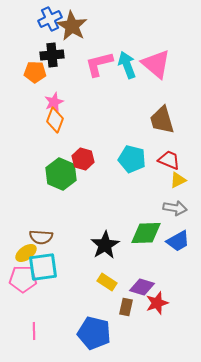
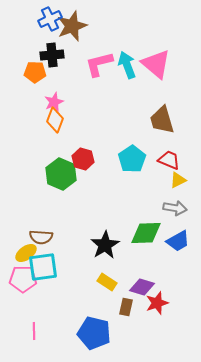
brown star: rotated 20 degrees clockwise
cyan pentagon: rotated 24 degrees clockwise
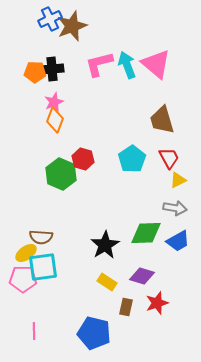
black cross: moved 14 px down
red trapezoid: moved 2 px up; rotated 40 degrees clockwise
purple diamond: moved 11 px up
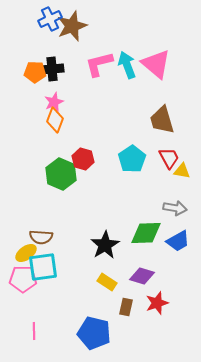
yellow triangle: moved 4 px right, 9 px up; rotated 36 degrees clockwise
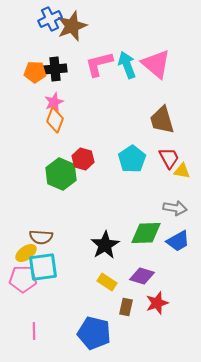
black cross: moved 3 px right
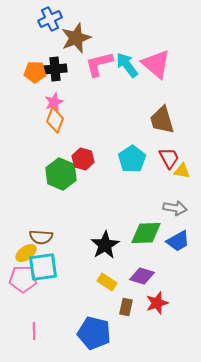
brown star: moved 4 px right, 12 px down
cyan arrow: rotated 16 degrees counterclockwise
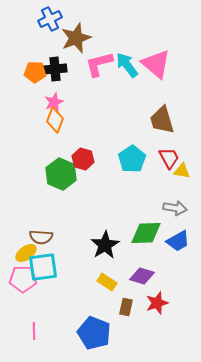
blue pentagon: rotated 8 degrees clockwise
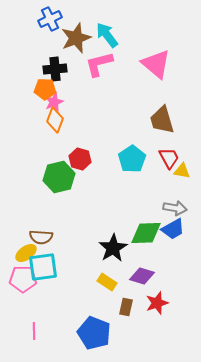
cyan arrow: moved 20 px left, 30 px up
orange pentagon: moved 10 px right, 17 px down
red hexagon: moved 3 px left
green hexagon: moved 2 px left, 3 px down; rotated 24 degrees clockwise
blue trapezoid: moved 5 px left, 12 px up
black star: moved 8 px right, 3 px down
